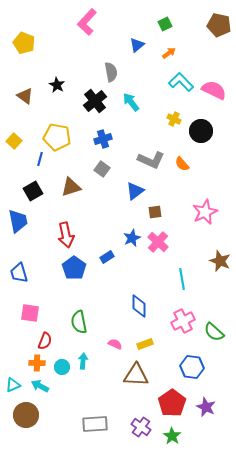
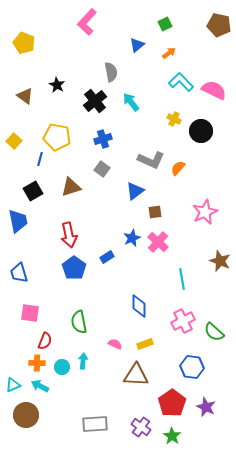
orange semicircle at (182, 164): moved 4 px left, 4 px down; rotated 84 degrees clockwise
red arrow at (66, 235): moved 3 px right
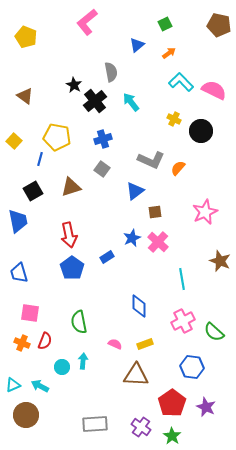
pink L-shape at (87, 22): rotated 8 degrees clockwise
yellow pentagon at (24, 43): moved 2 px right, 6 px up
black star at (57, 85): moved 17 px right
blue pentagon at (74, 268): moved 2 px left
orange cross at (37, 363): moved 15 px left, 20 px up; rotated 21 degrees clockwise
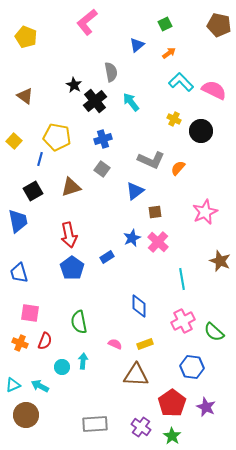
orange cross at (22, 343): moved 2 px left
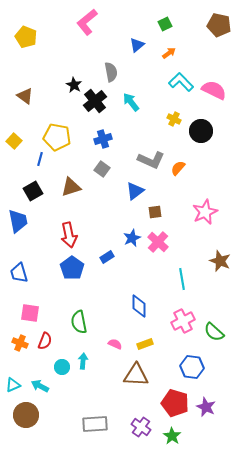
red pentagon at (172, 403): moved 3 px right; rotated 20 degrees counterclockwise
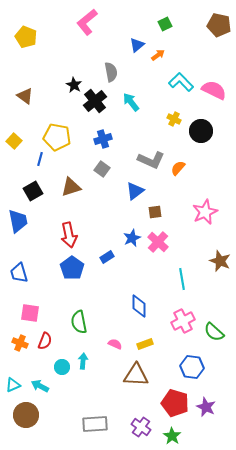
orange arrow at (169, 53): moved 11 px left, 2 px down
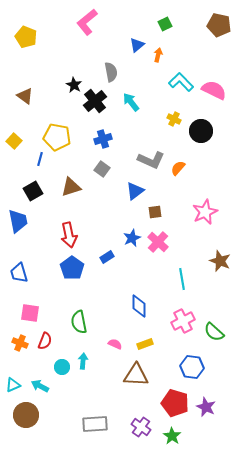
orange arrow at (158, 55): rotated 40 degrees counterclockwise
